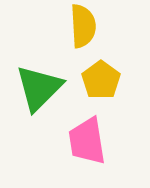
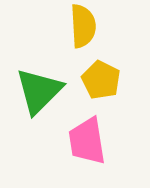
yellow pentagon: rotated 9 degrees counterclockwise
green triangle: moved 3 px down
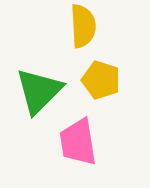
yellow pentagon: rotated 9 degrees counterclockwise
pink trapezoid: moved 9 px left, 1 px down
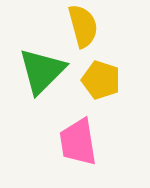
yellow semicircle: rotated 12 degrees counterclockwise
green triangle: moved 3 px right, 20 px up
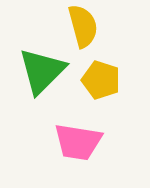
pink trapezoid: rotated 72 degrees counterclockwise
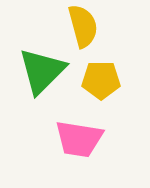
yellow pentagon: rotated 18 degrees counterclockwise
pink trapezoid: moved 1 px right, 3 px up
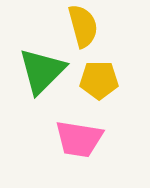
yellow pentagon: moved 2 px left
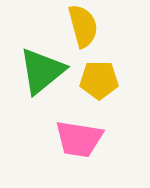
green triangle: rotated 6 degrees clockwise
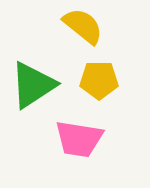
yellow semicircle: rotated 36 degrees counterclockwise
green triangle: moved 9 px left, 14 px down; rotated 6 degrees clockwise
